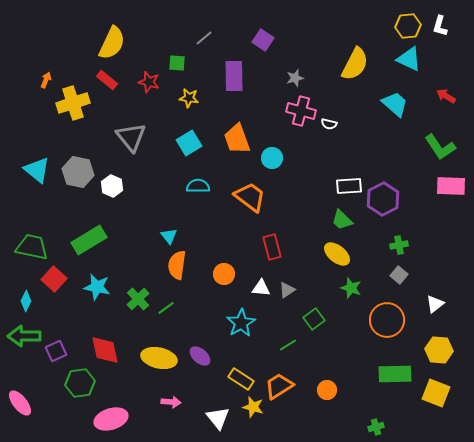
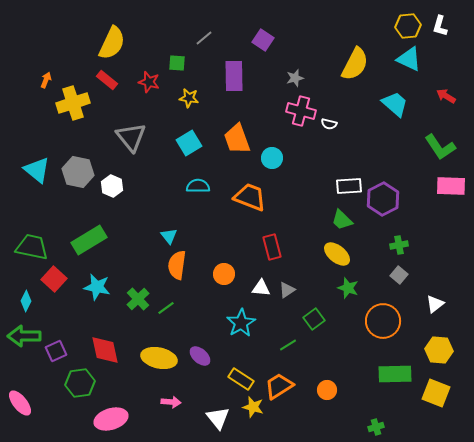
orange trapezoid at (250, 197): rotated 16 degrees counterclockwise
green star at (351, 288): moved 3 px left
orange circle at (387, 320): moved 4 px left, 1 px down
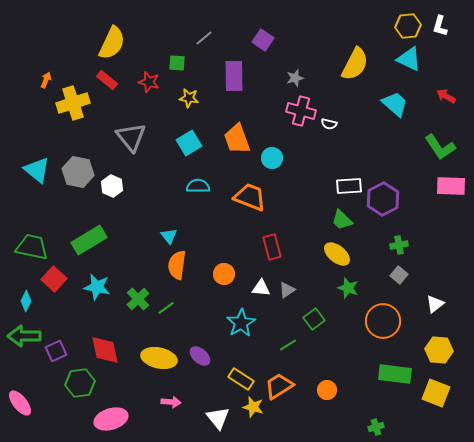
green rectangle at (395, 374): rotated 8 degrees clockwise
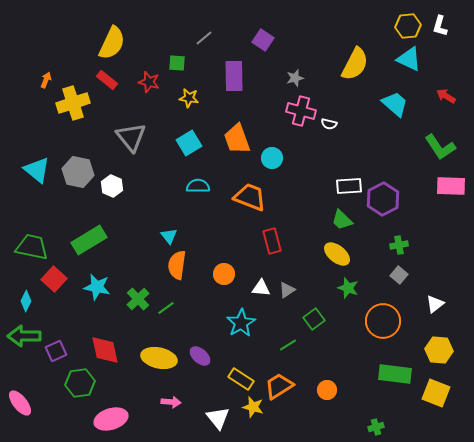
red rectangle at (272, 247): moved 6 px up
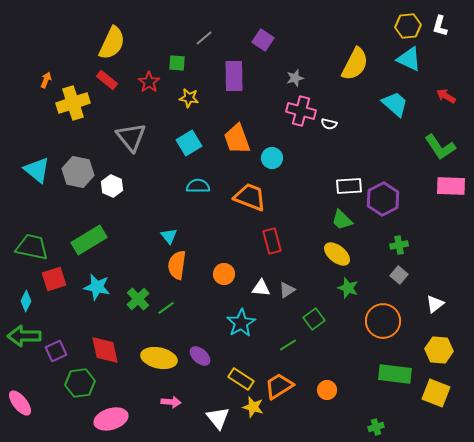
red star at (149, 82): rotated 20 degrees clockwise
red square at (54, 279): rotated 30 degrees clockwise
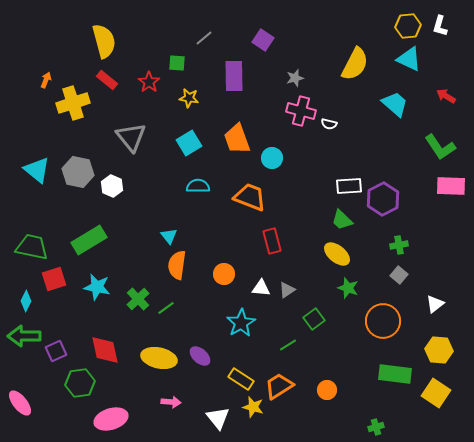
yellow semicircle at (112, 43): moved 8 px left, 2 px up; rotated 40 degrees counterclockwise
yellow square at (436, 393): rotated 12 degrees clockwise
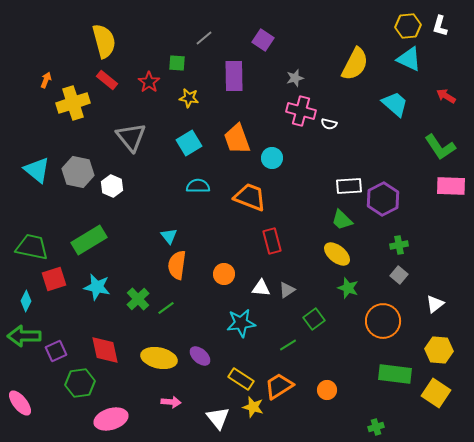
cyan star at (241, 323): rotated 24 degrees clockwise
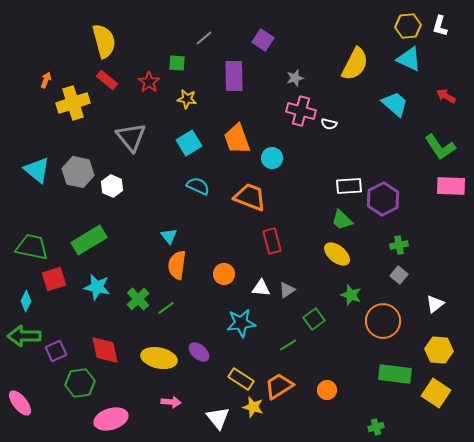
yellow star at (189, 98): moved 2 px left, 1 px down
cyan semicircle at (198, 186): rotated 25 degrees clockwise
green star at (348, 288): moved 3 px right, 7 px down
purple ellipse at (200, 356): moved 1 px left, 4 px up
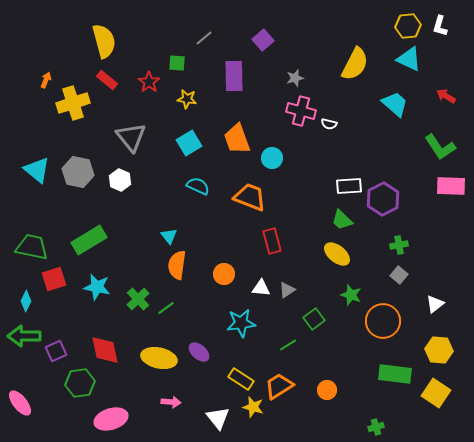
purple square at (263, 40): rotated 15 degrees clockwise
white hexagon at (112, 186): moved 8 px right, 6 px up
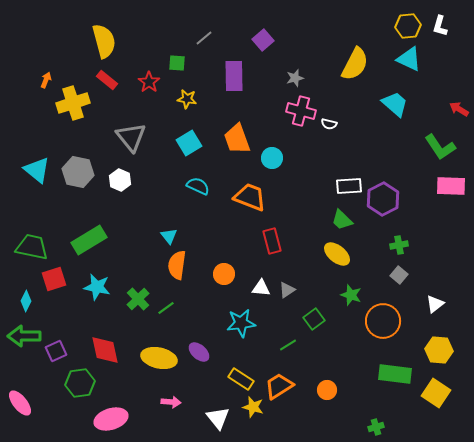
red arrow at (446, 96): moved 13 px right, 13 px down
